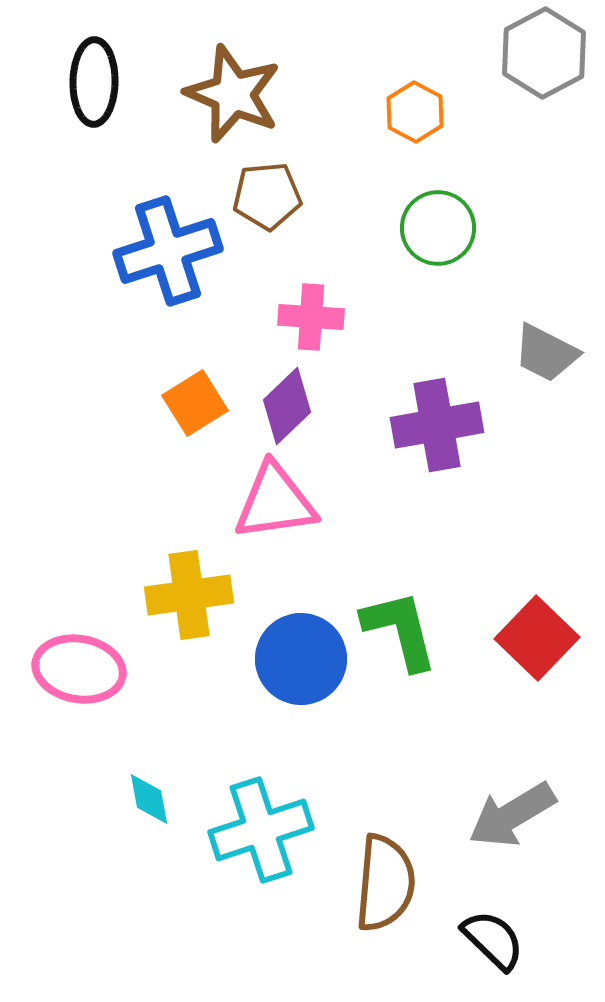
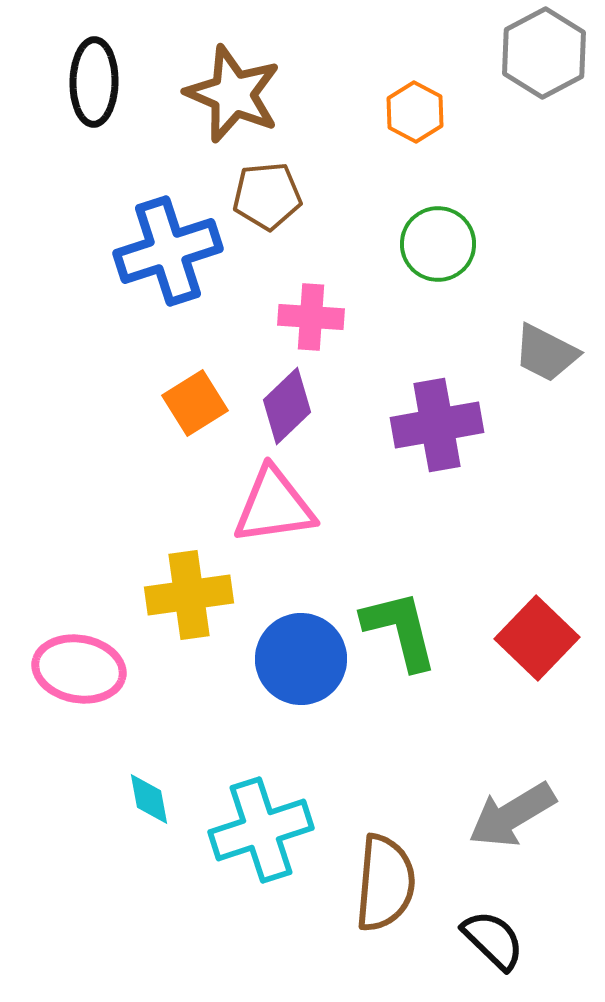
green circle: moved 16 px down
pink triangle: moved 1 px left, 4 px down
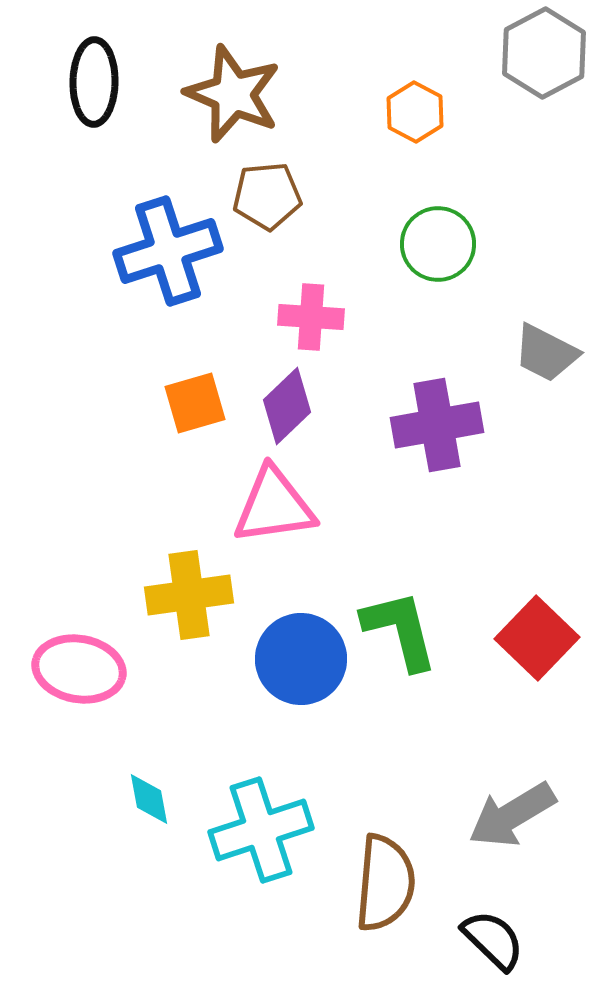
orange square: rotated 16 degrees clockwise
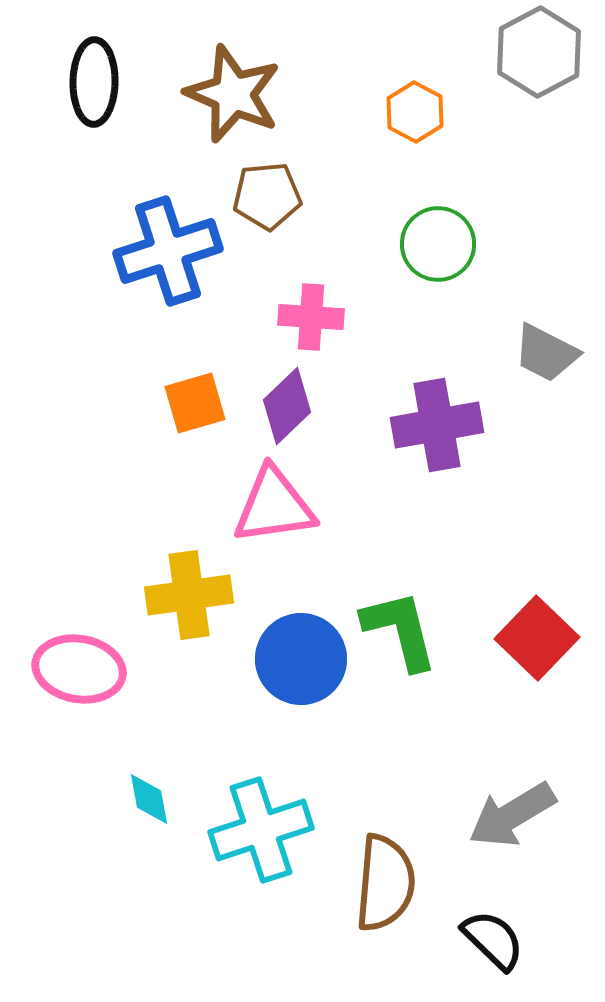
gray hexagon: moved 5 px left, 1 px up
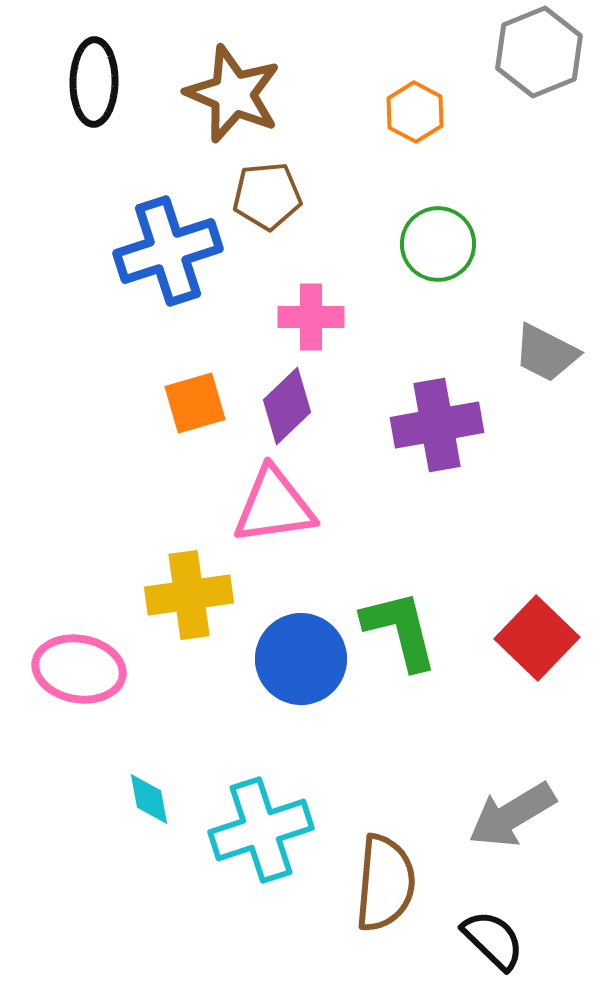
gray hexagon: rotated 6 degrees clockwise
pink cross: rotated 4 degrees counterclockwise
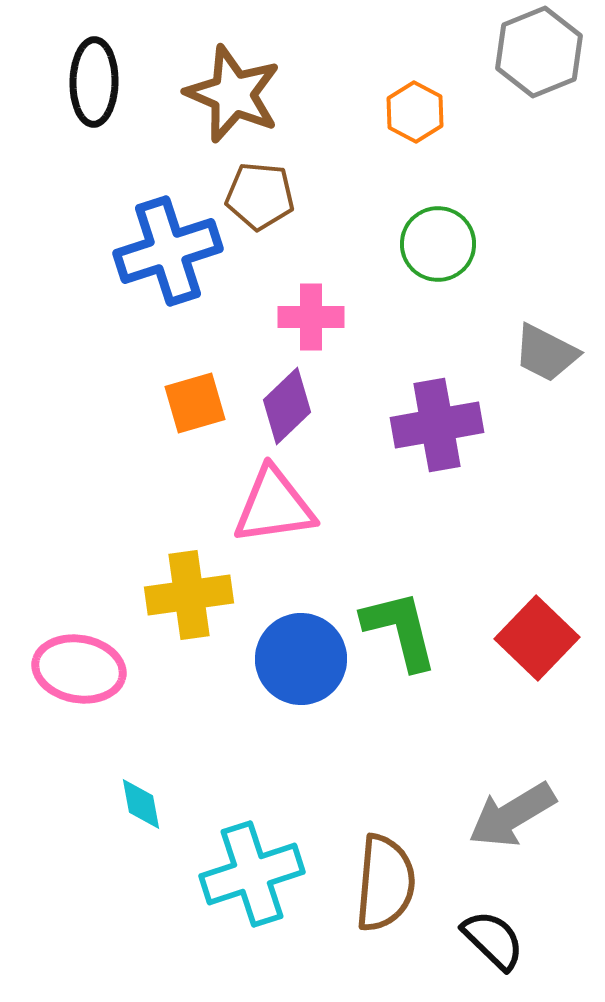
brown pentagon: moved 7 px left; rotated 10 degrees clockwise
cyan diamond: moved 8 px left, 5 px down
cyan cross: moved 9 px left, 44 px down
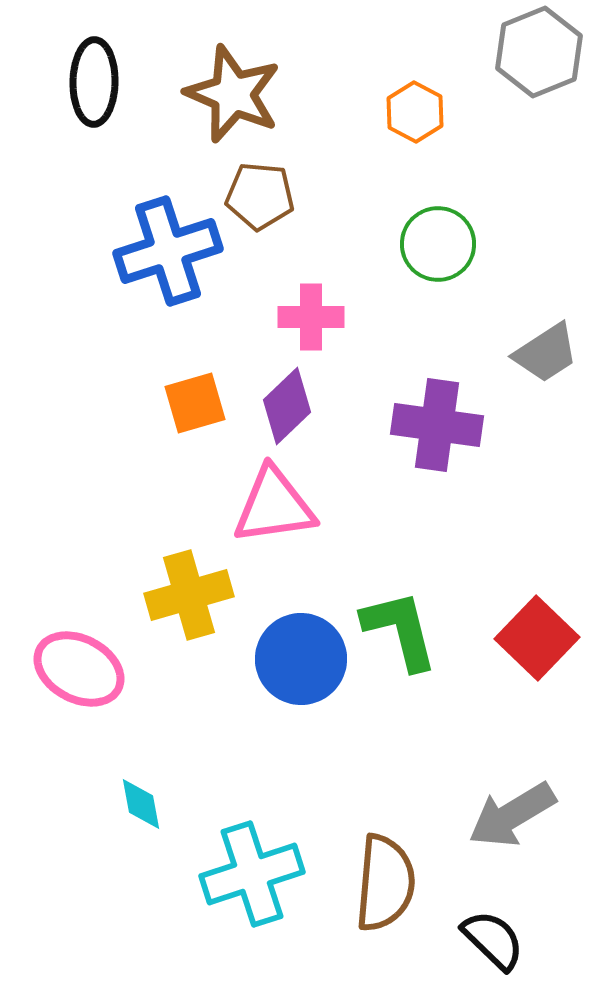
gray trapezoid: rotated 60 degrees counterclockwise
purple cross: rotated 18 degrees clockwise
yellow cross: rotated 8 degrees counterclockwise
pink ellipse: rotated 18 degrees clockwise
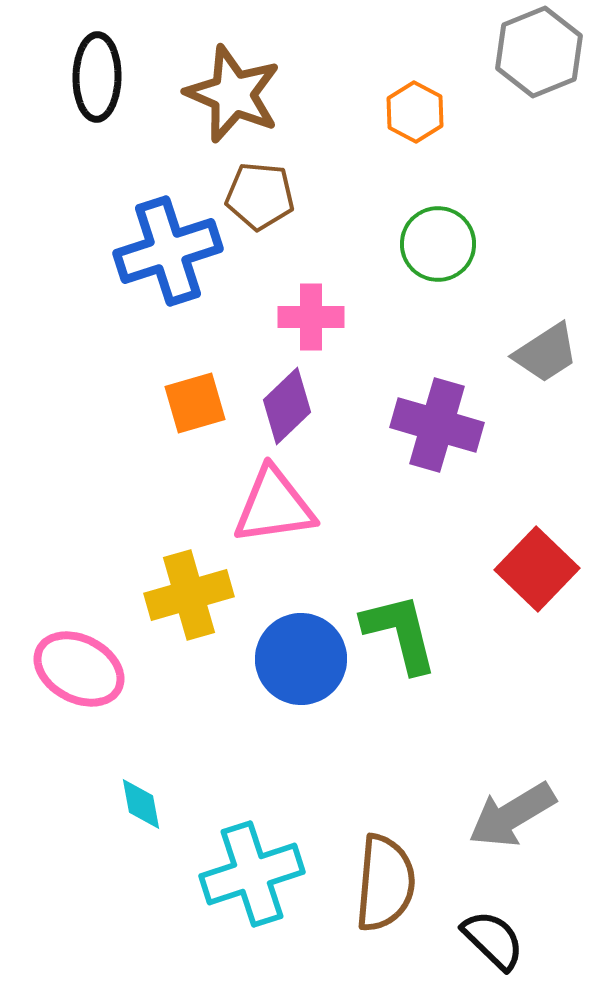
black ellipse: moved 3 px right, 5 px up
purple cross: rotated 8 degrees clockwise
green L-shape: moved 3 px down
red square: moved 69 px up
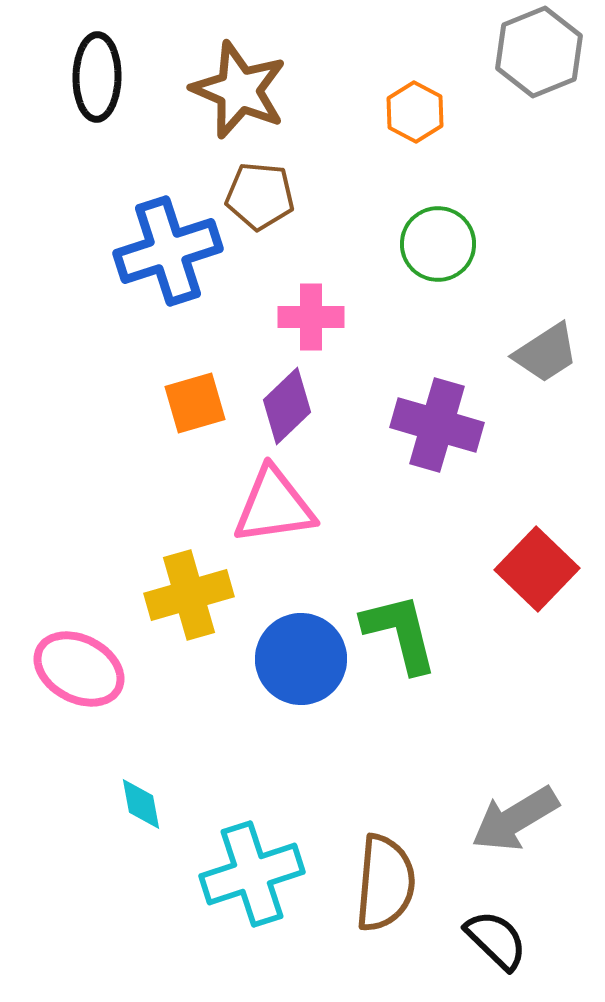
brown star: moved 6 px right, 4 px up
gray arrow: moved 3 px right, 4 px down
black semicircle: moved 3 px right
